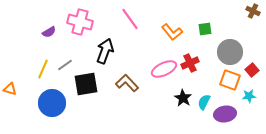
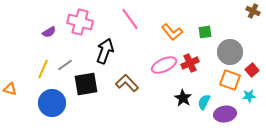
green square: moved 3 px down
pink ellipse: moved 4 px up
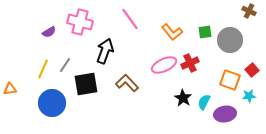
brown cross: moved 4 px left
gray circle: moved 12 px up
gray line: rotated 21 degrees counterclockwise
orange triangle: rotated 24 degrees counterclockwise
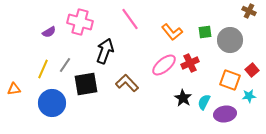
pink ellipse: rotated 15 degrees counterclockwise
orange triangle: moved 4 px right
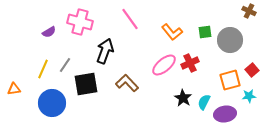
orange square: rotated 35 degrees counterclockwise
